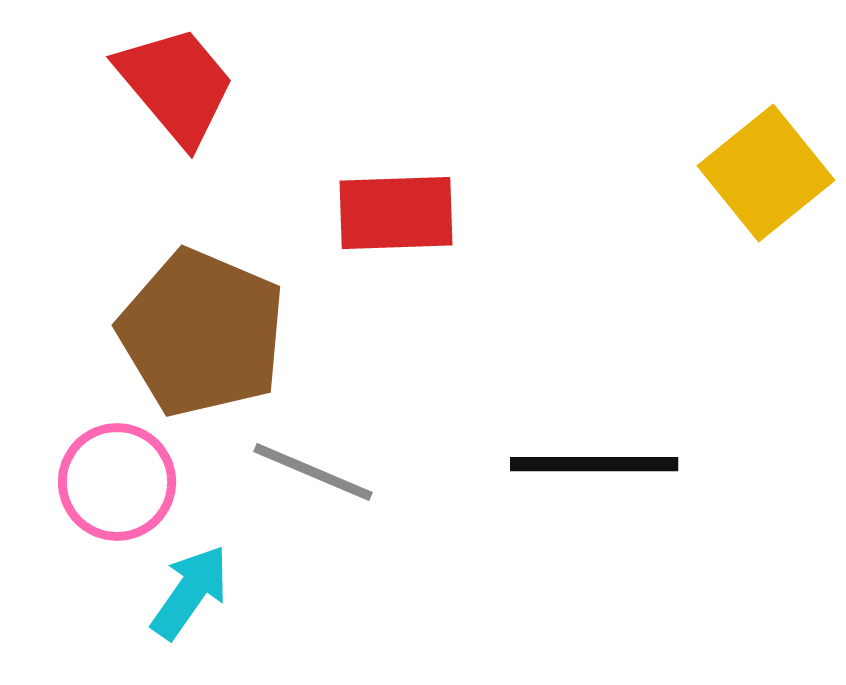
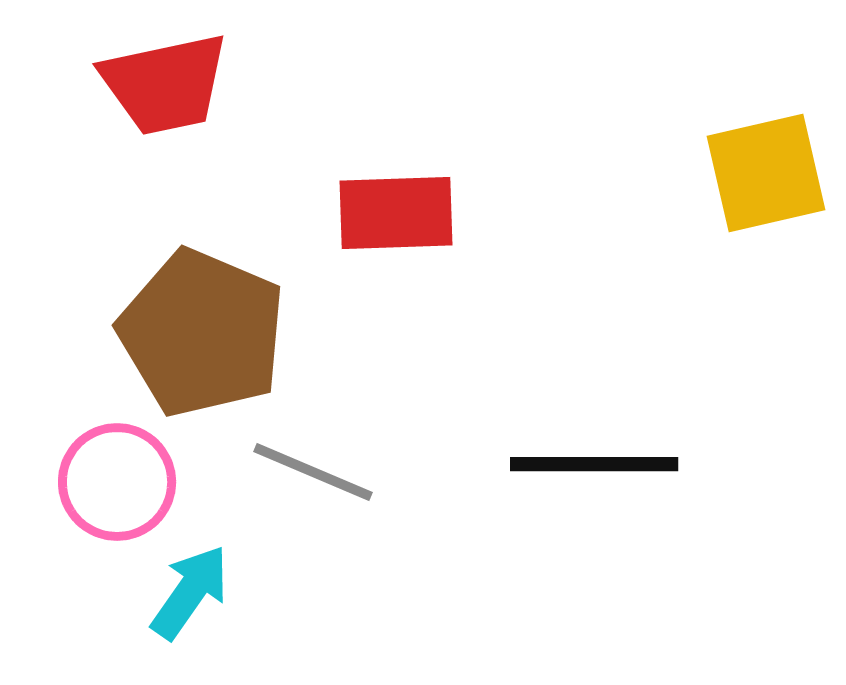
red trapezoid: moved 11 px left, 1 px up; rotated 118 degrees clockwise
yellow square: rotated 26 degrees clockwise
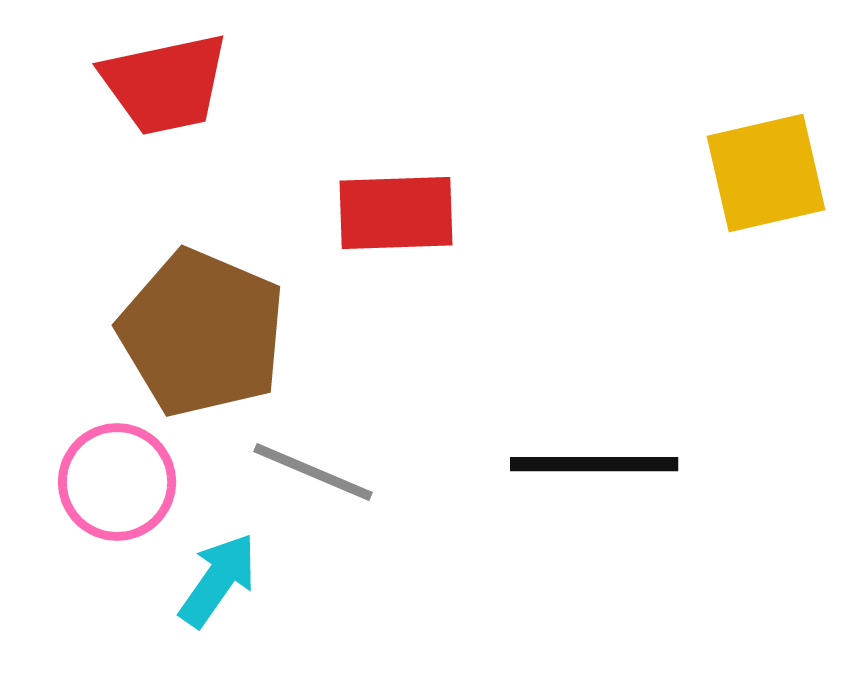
cyan arrow: moved 28 px right, 12 px up
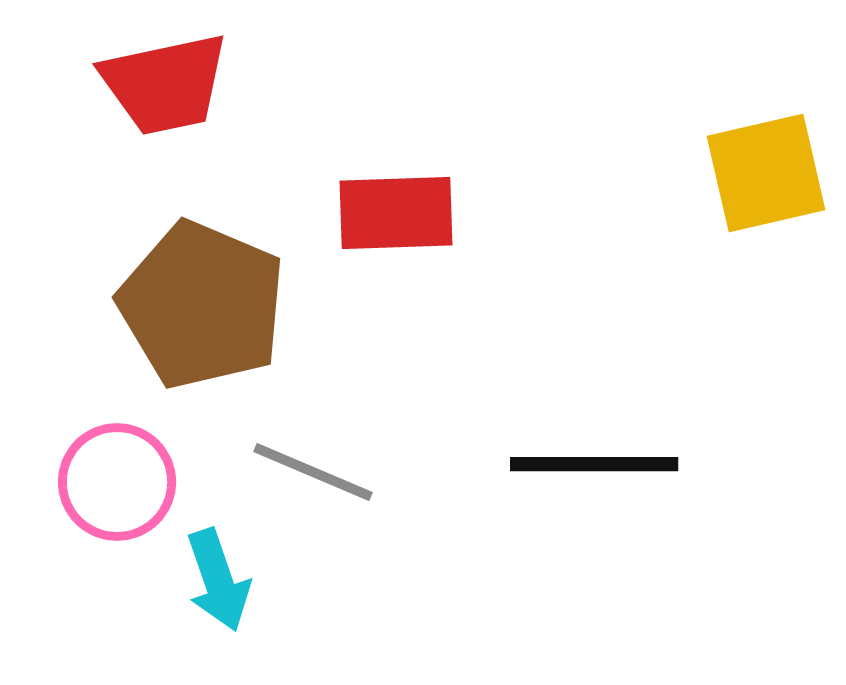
brown pentagon: moved 28 px up
cyan arrow: rotated 126 degrees clockwise
